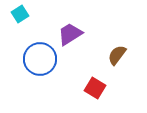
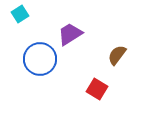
red square: moved 2 px right, 1 px down
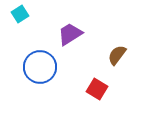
blue circle: moved 8 px down
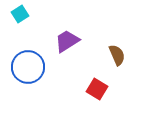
purple trapezoid: moved 3 px left, 7 px down
brown semicircle: rotated 120 degrees clockwise
blue circle: moved 12 px left
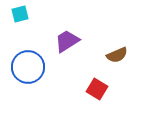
cyan square: rotated 18 degrees clockwise
brown semicircle: rotated 90 degrees clockwise
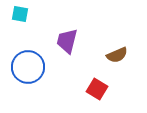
cyan square: rotated 24 degrees clockwise
purple trapezoid: rotated 44 degrees counterclockwise
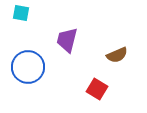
cyan square: moved 1 px right, 1 px up
purple trapezoid: moved 1 px up
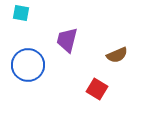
blue circle: moved 2 px up
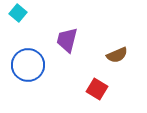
cyan square: moved 3 px left; rotated 30 degrees clockwise
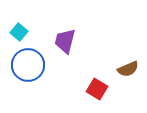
cyan square: moved 1 px right, 19 px down
purple trapezoid: moved 2 px left, 1 px down
brown semicircle: moved 11 px right, 14 px down
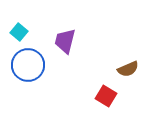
red square: moved 9 px right, 7 px down
